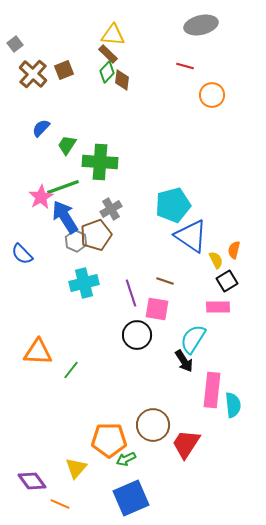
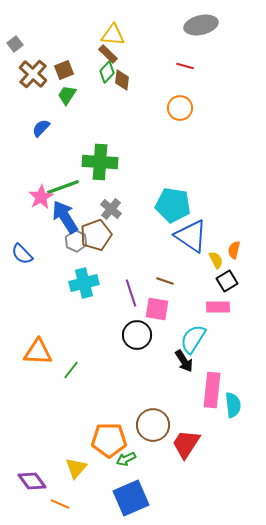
orange circle at (212, 95): moved 32 px left, 13 px down
green trapezoid at (67, 145): moved 50 px up
cyan pentagon at (173, 205): rotated 24 degrees clockwise
gray cross at (111, 209): rotated 20 degrees counterclockwise
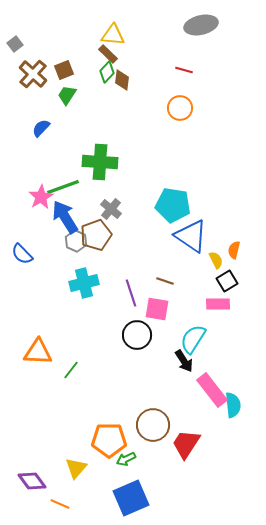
red line at (185, 66): moved 1 px left, 4 px down
pink rectangle at (218, 307): moved 3 px up
pink rectangle at (212, 390): rotated 44 degrees counterclockwise
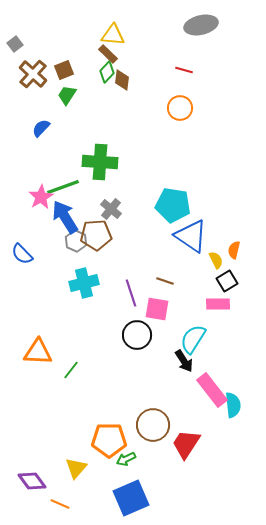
brown pentagon at (96, 235): rotated 16 degrees clockwise
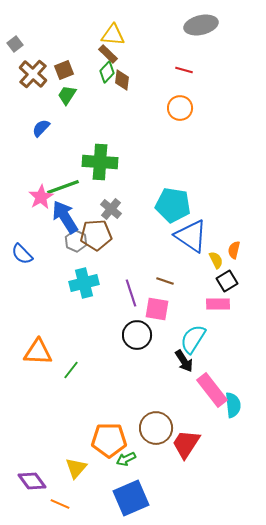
brown circle at (153, 425): moved 3 px right, 3 px down
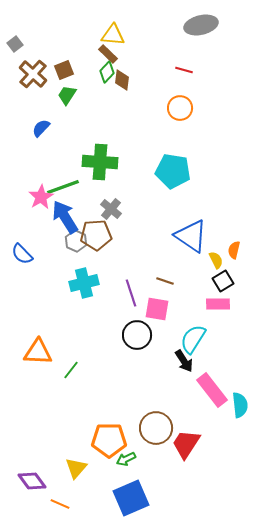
cyan pentagon at (173, 205): moved 34 px up
black square at (227, 281): moved 4 px left
cyan semicircle at (233, 405): moved 7 px right
